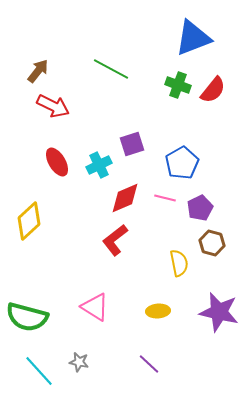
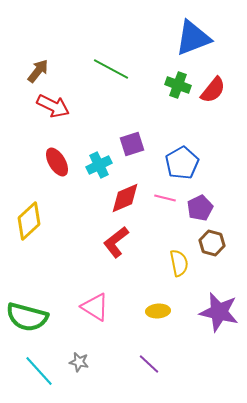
red L-shape: moved 1 px right, 2 px down
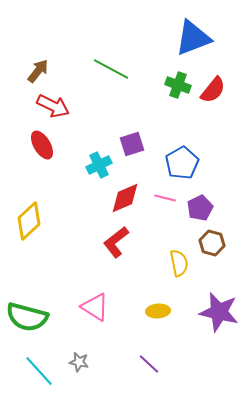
red ellipse: moved 15 px left, 17 px up
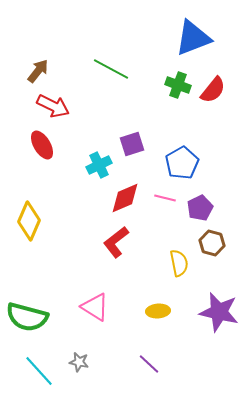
yellow diamond: rotated 24 degrees counterclockwise
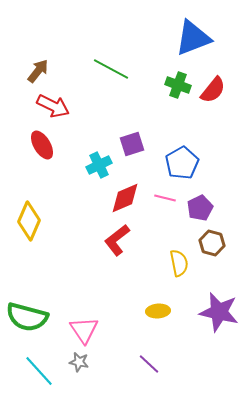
red L-shape: moved 1 px right, 2 px up
pink triangle: moved 11 px left, 23 px down; rotated 24 degrees clockwise
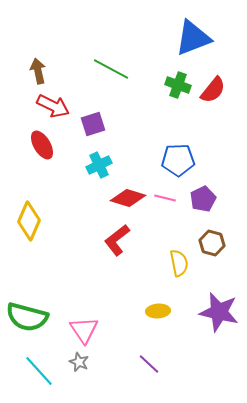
brown arrow: rotated 50 degrees counterclockwise
purple square: moved 39 px left, 20 px up
blue pentagon: moved 4 px left, 3 px up; rotated 28 degrees clockwise
red diamond: moved 3 px right; rotated 40 degrees clockwise
purple pentagon: moved 3 px right, 9 px up
gray star: rotated 12 degrees clockwise
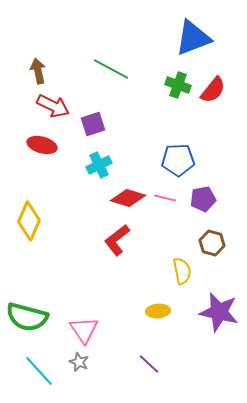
red ellipse: rotated 44 degrees counterclockwise
purple pentagon: rotated 15 degrees clockwise
yellow semicircle: moved 3 px right, 8 px down
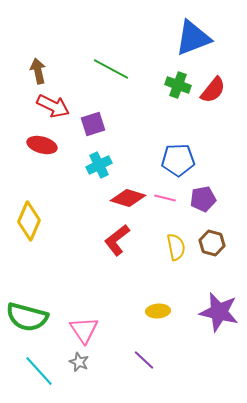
yellow semicircle: moved 6 px left, 24 px up
purple line: moved 5 px left, 4 px up
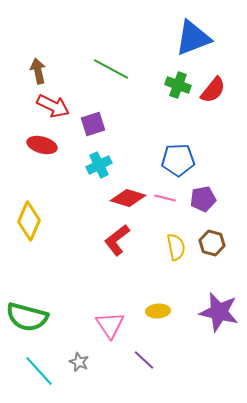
pink triangle: moved 26 px right, 5 px up
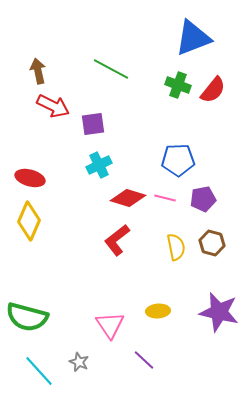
purple square: rotated 10 degrees clockwise
red ellipse: moved 12 px left, 33 px down
